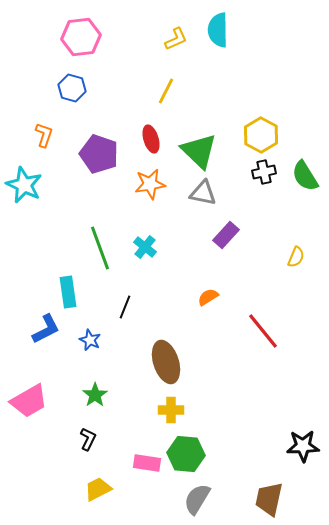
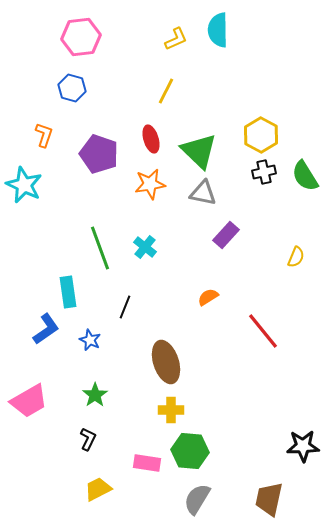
blue L-shape: rotated 8 degrees counterclockwise
green hexagon: moved 4 px right, 3 px up
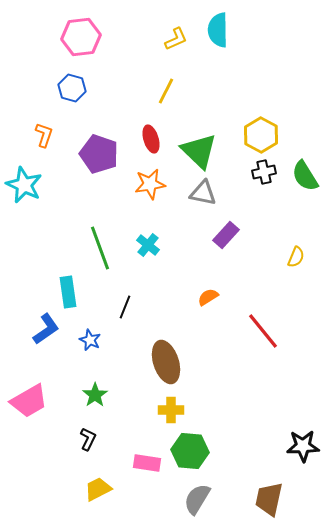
cyan cross: moved 3 px right, 2 px up
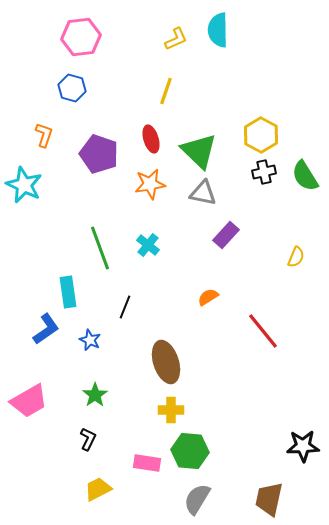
yellow line: rotated 8 degrees counterclockwise
